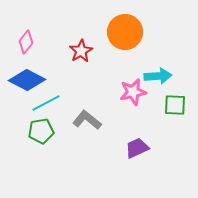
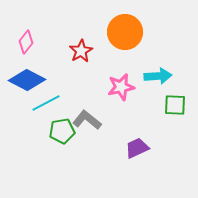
pink star: moved 12 px left, 5 px up
green pentagon: moved 21 px right
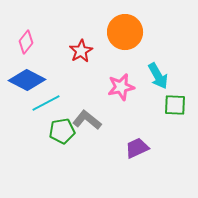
cyan arrow: rotated 64 degrees clockwise
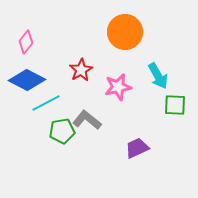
red star: moved 19 px down
pink star: moved 3 px left
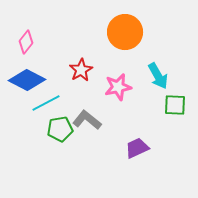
green pentagon: moved 2 px left, 2 px up
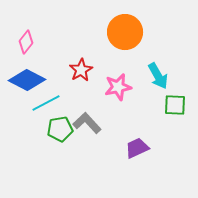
gray L-shape: moved 3 px down; rotated 8 degrees clockwise
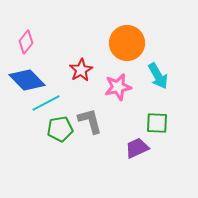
orange circle: moved 2 px right, 11 px down
blue diamond: rotated 18 degrees clockwise
green square: moved 18 px left, 18 px down
gray L-shape: moved 3 px right, 2 px up; rotated 28 degrees clockwise
